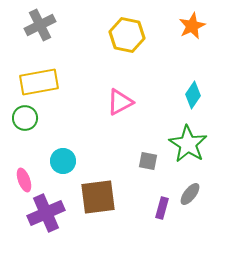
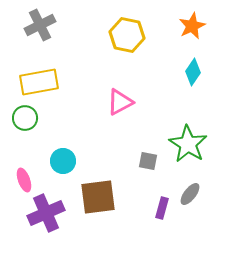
cyan diamond: moved 23 px up
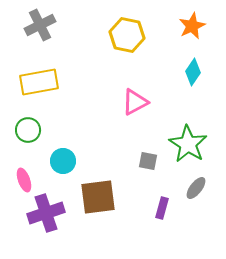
pink triangle: moved 15 px right
green circle: moved 3 px right, 12 px down
gray ellipse: moved 6 px right, 6 px up
purple cross: rotated 6 degrees clockwise
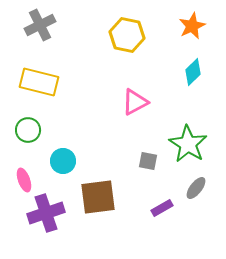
cyan diamond: rotated 12 degrees clockwise
yellow rectangle: rotated 24 degrees clockwise
purple rectangle: rotated 45 degrees clockwise
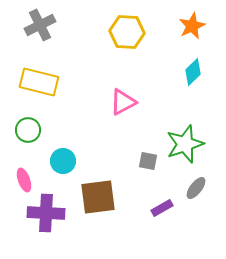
yellow hexagon: moved 3 px up; rotated 8 degrees counterclockwise
pink triangle: moved 12 px left
green star: moved 3 px left; rotated 21 degrees clockwise
purple cross: rotated 21 degrees clockwise
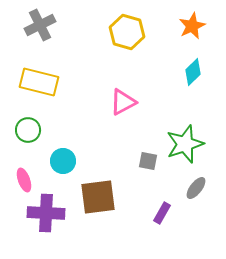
yellow hexagon: rotated 12 degrees clockwise
purple rectangle: moved 5 px down; rotated 30 degrees counterclockwise
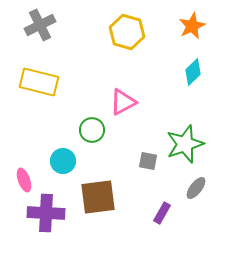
green circle: moved 64 px right
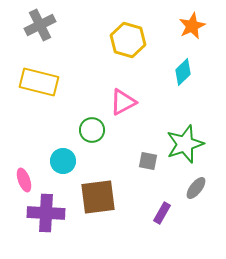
yellow hexagon: moved 1 px right, 8 px down
cyan diamond: moved 10 px left
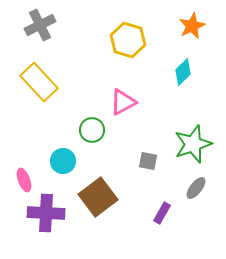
yellow rectangle: rotated 33 degrees clockwise
green star: moved 8 px right
brown square: rotated 30 degrees counterclockwise
